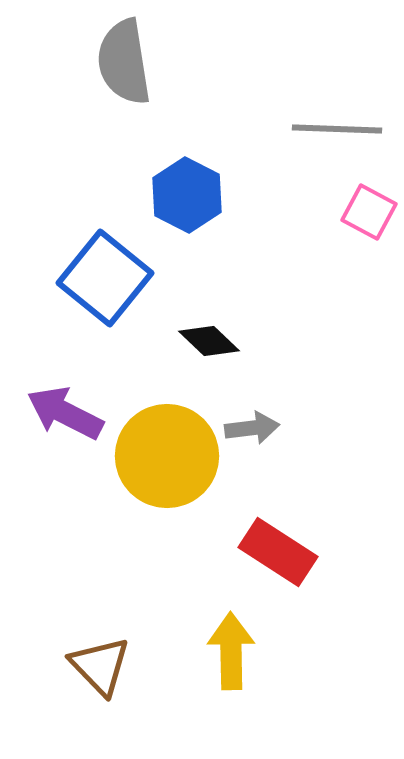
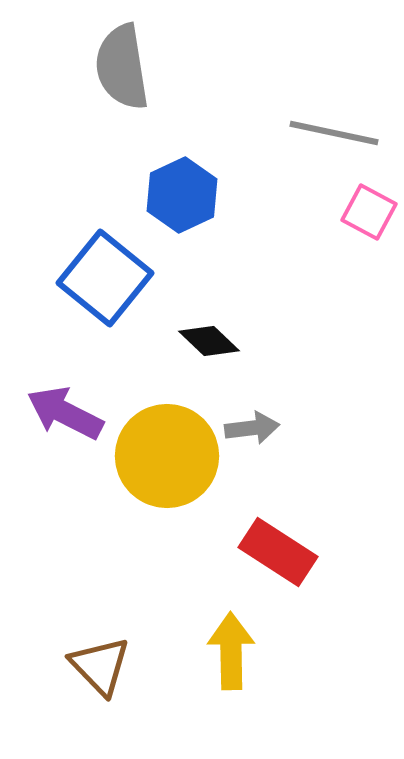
gray semicircle: moved 2 px left, 5 px down
gray line: moved 3 px left, 4 px down; rotated 10 degrees clockwise
blue hexagon: moved 5 px left; rotated 8 degrees clockwise
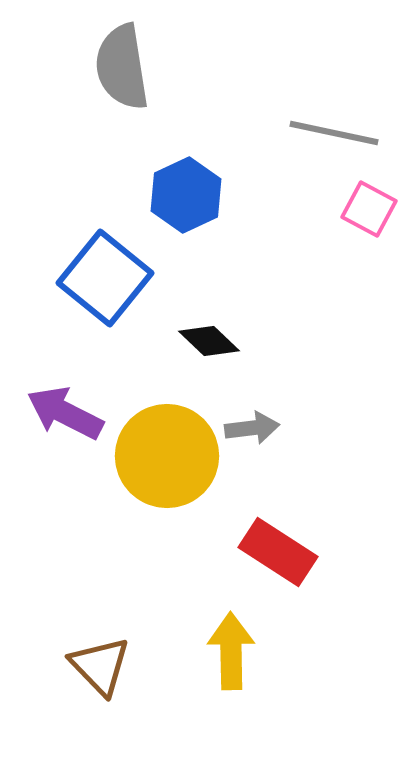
blue hexagon: moved 4 px right
pink square: moved 3 px up
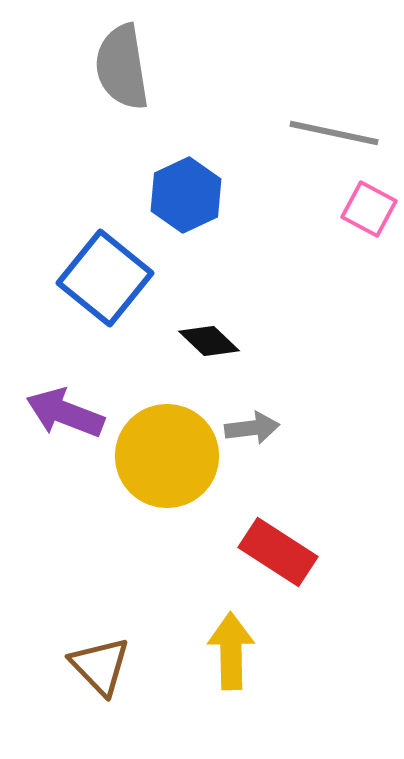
purple arrow: rotated 6 degrees counterclockwise
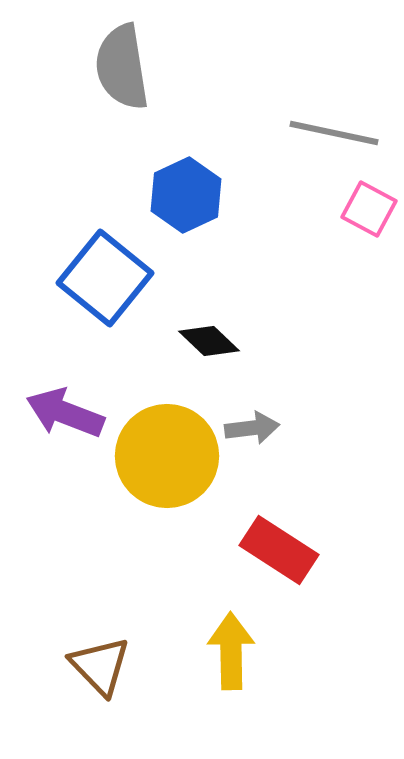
red rectangle: moved 1 px right, 2 px up
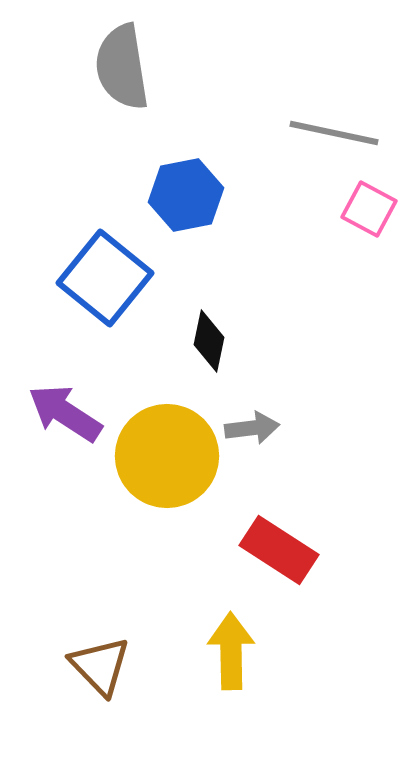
blue hexagon: rotated 14 degrees clockwise
black diamond: rotated 58 degrees clockwise
purple arrow: rotated 12 degrees clockwise
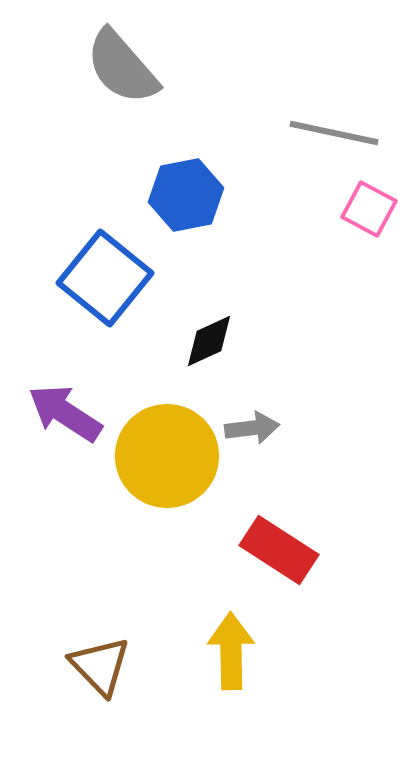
gray semicircle: rotated 32 degrees counterclockwise
black diamond: rotated 54 degrees clockwise
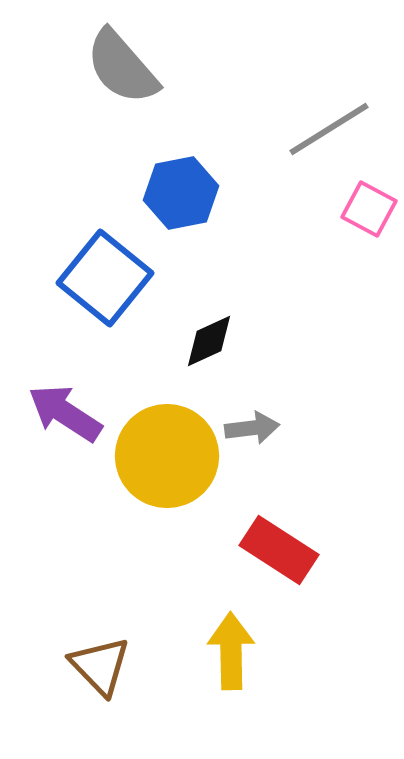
gray line: moved 5 px left, 4 px up; rotated 44 degrees counterclockwise
blue hexagon: moved 5 px left, 2 px up
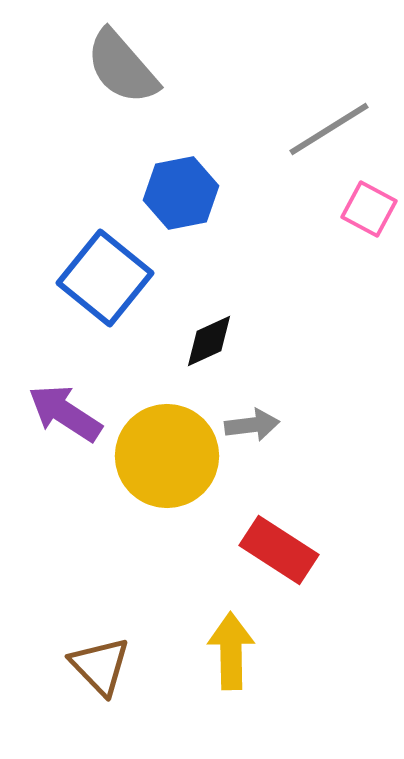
gray arrow: moved 3 px up
